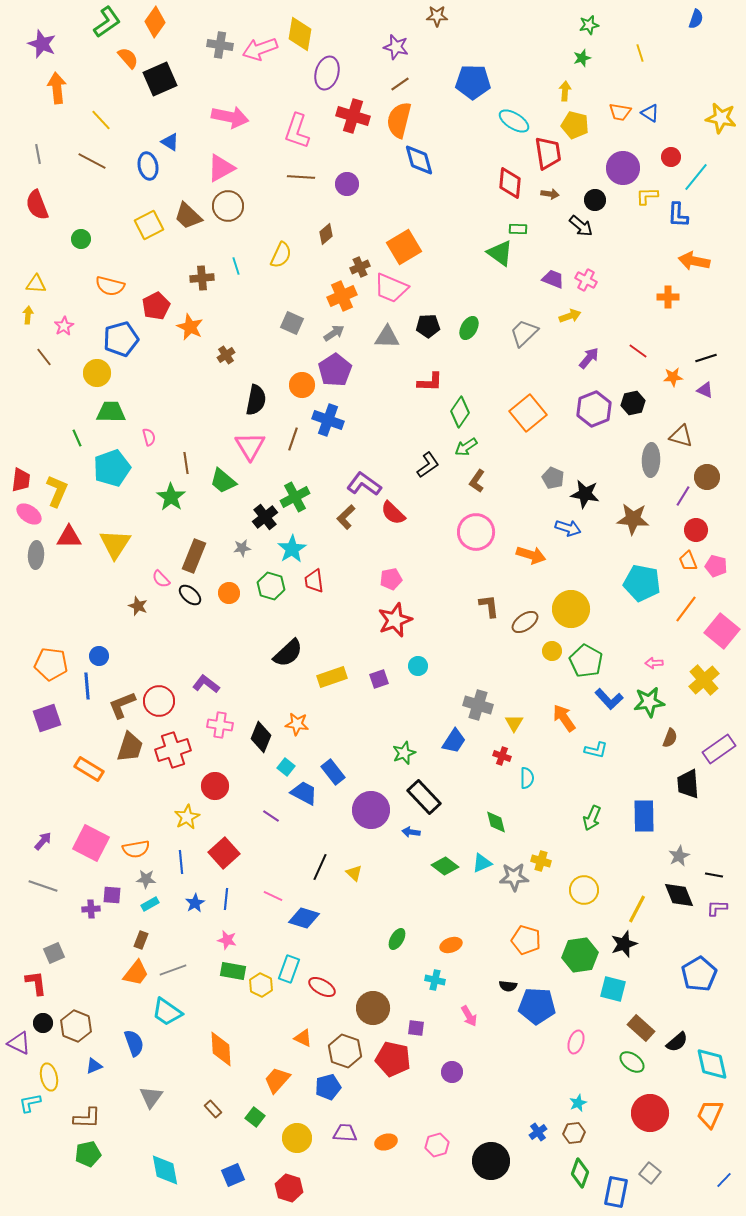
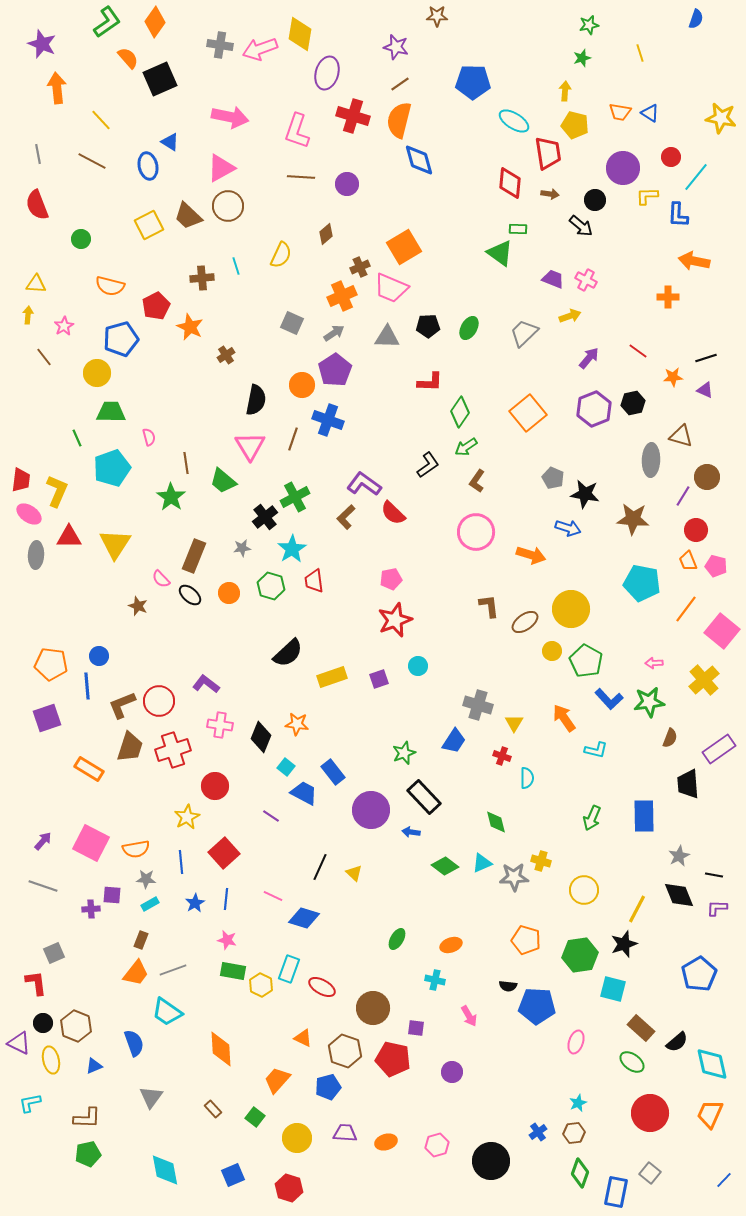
yellow ellipse at (49, 1077): moved 2 px right, 17 px up
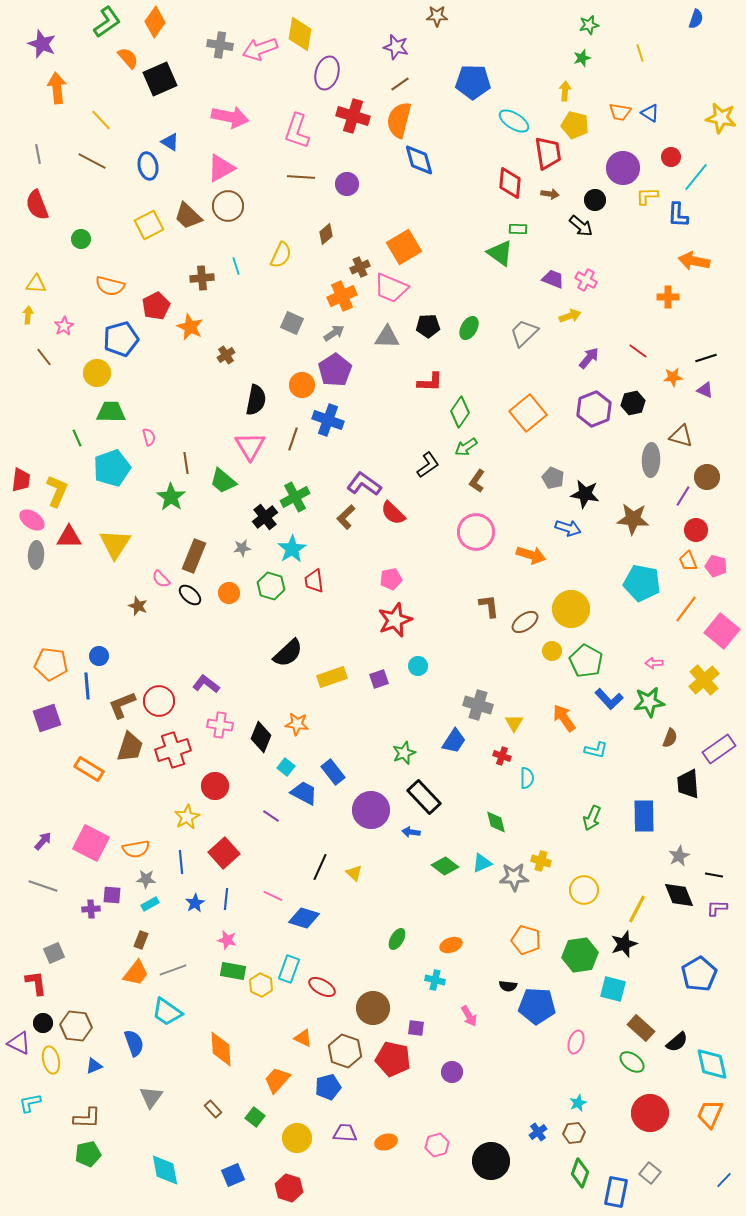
pink ellipse at (29, 514): moved 3 px right, 6 px down
brown hexagon at (76, 1026): rotated 16 degrees counterclockwise
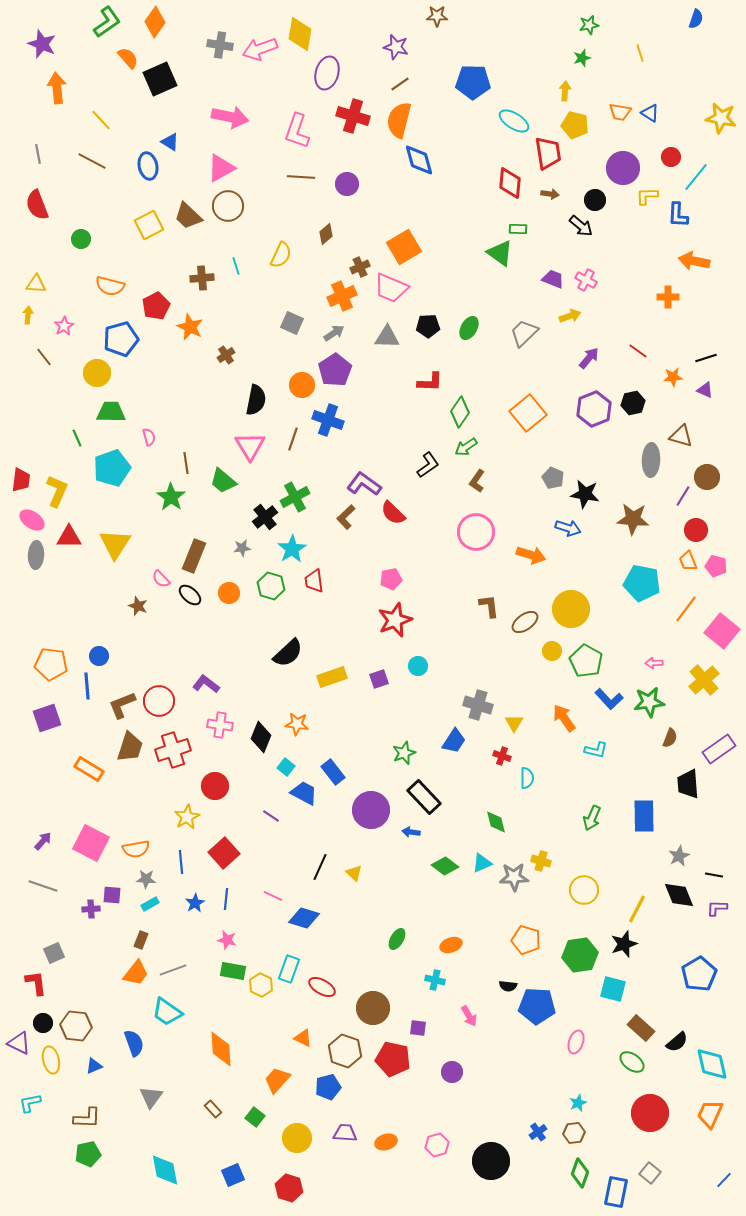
purple square at (416, 1028): moved 2 px right
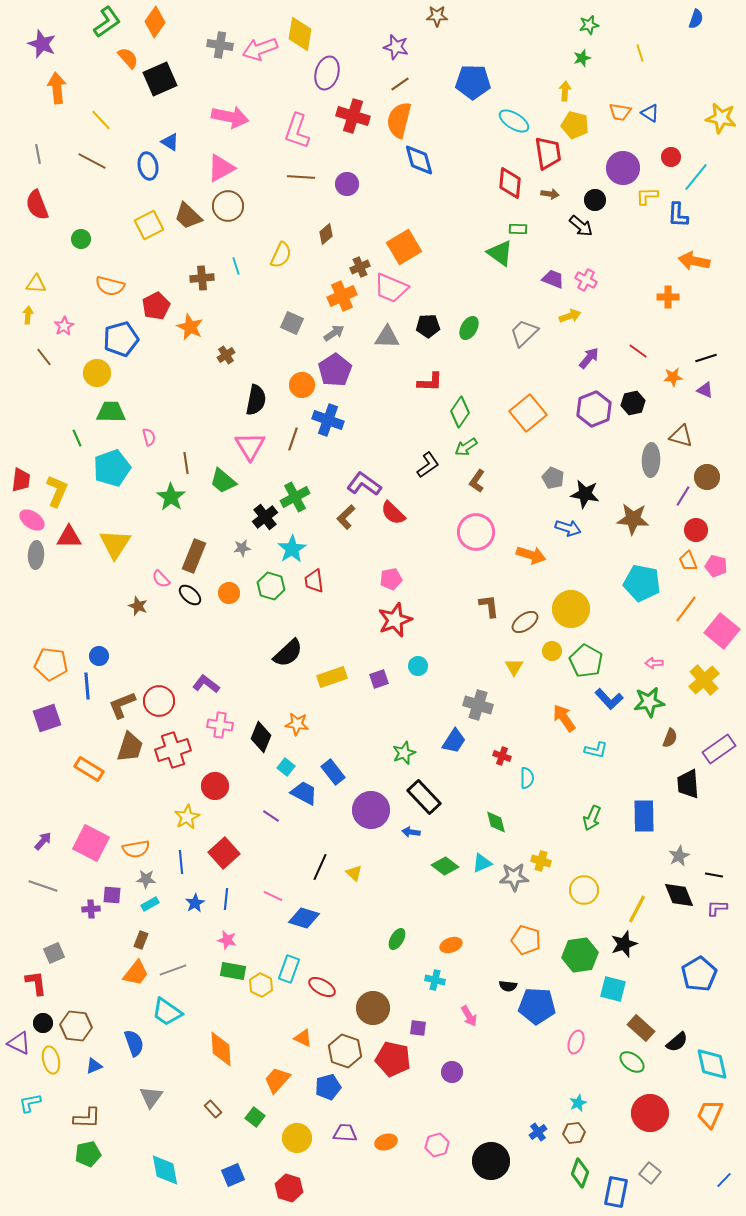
yellow triangle at (514, 723): moved 56 px up
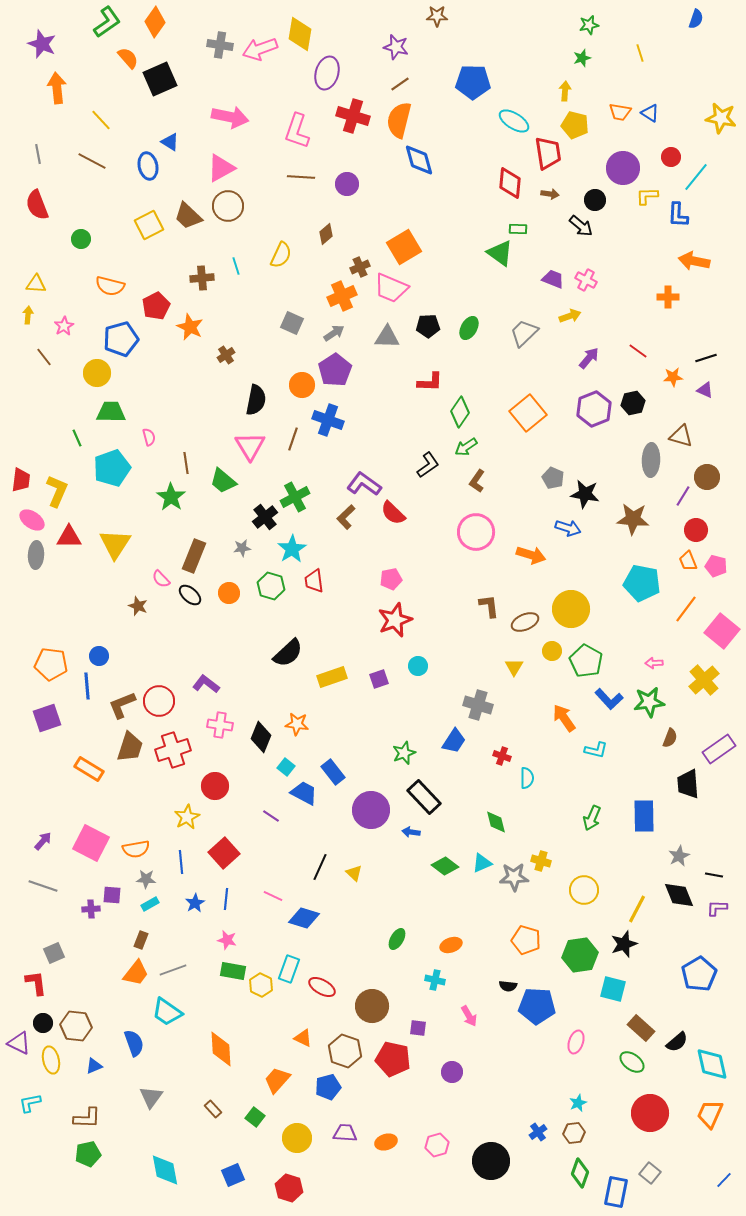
brown ellipse at (525, 622): rotated 12 degrees clockwise
brown circle at (373, 1008): moved 1 px left, 2 px up
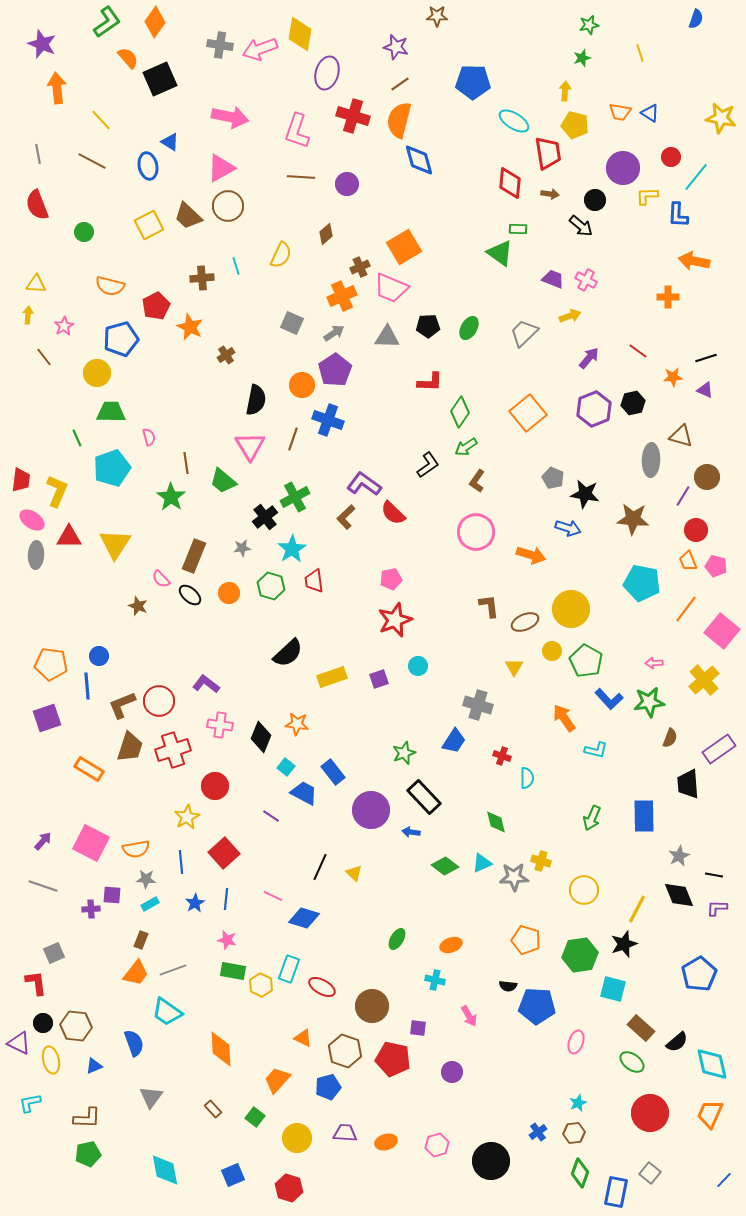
green circle at (81, 239): moved 3 px right, 7 px up
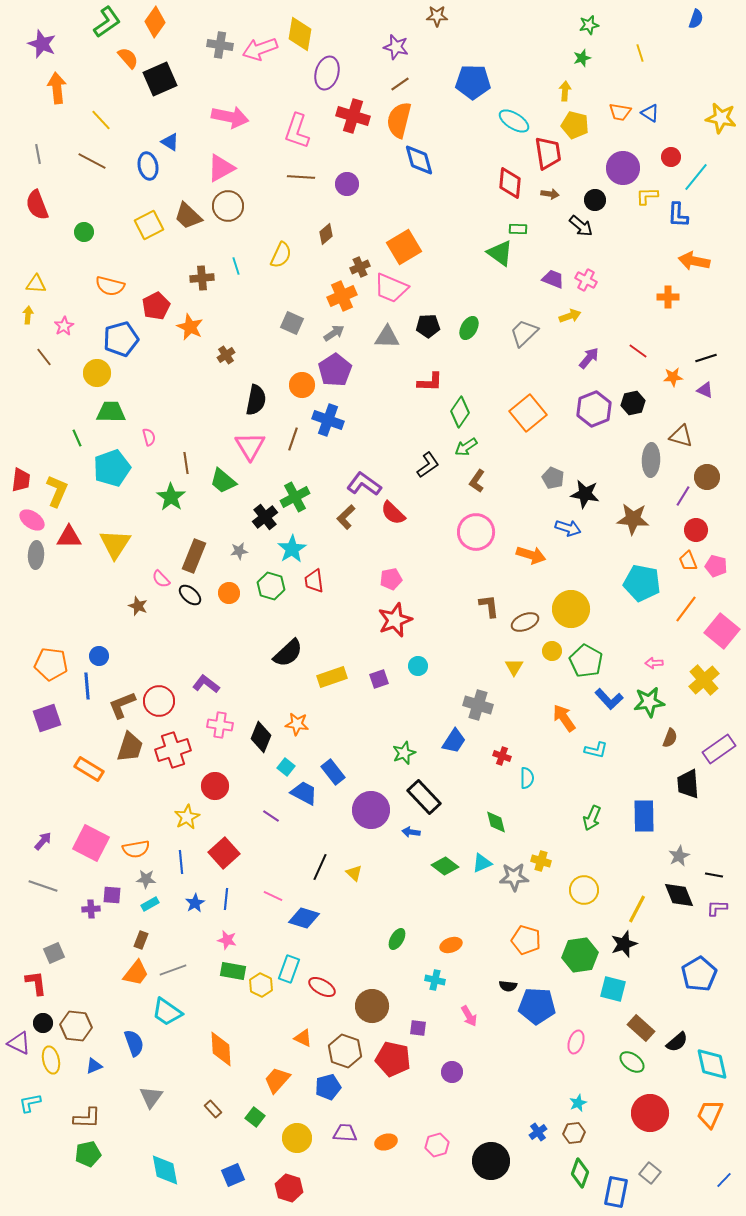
gray star at (242, 548): moved 3 px left, 3 px down
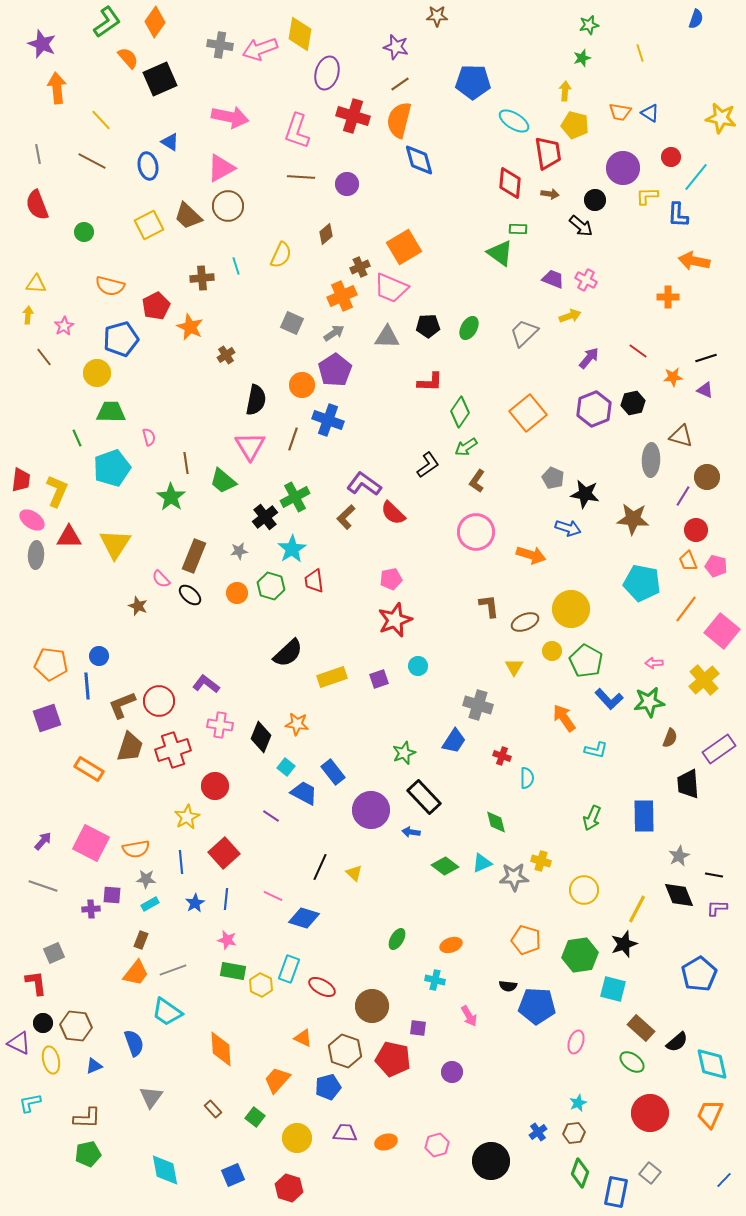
orange circle at (229, 593): moved 8 px right
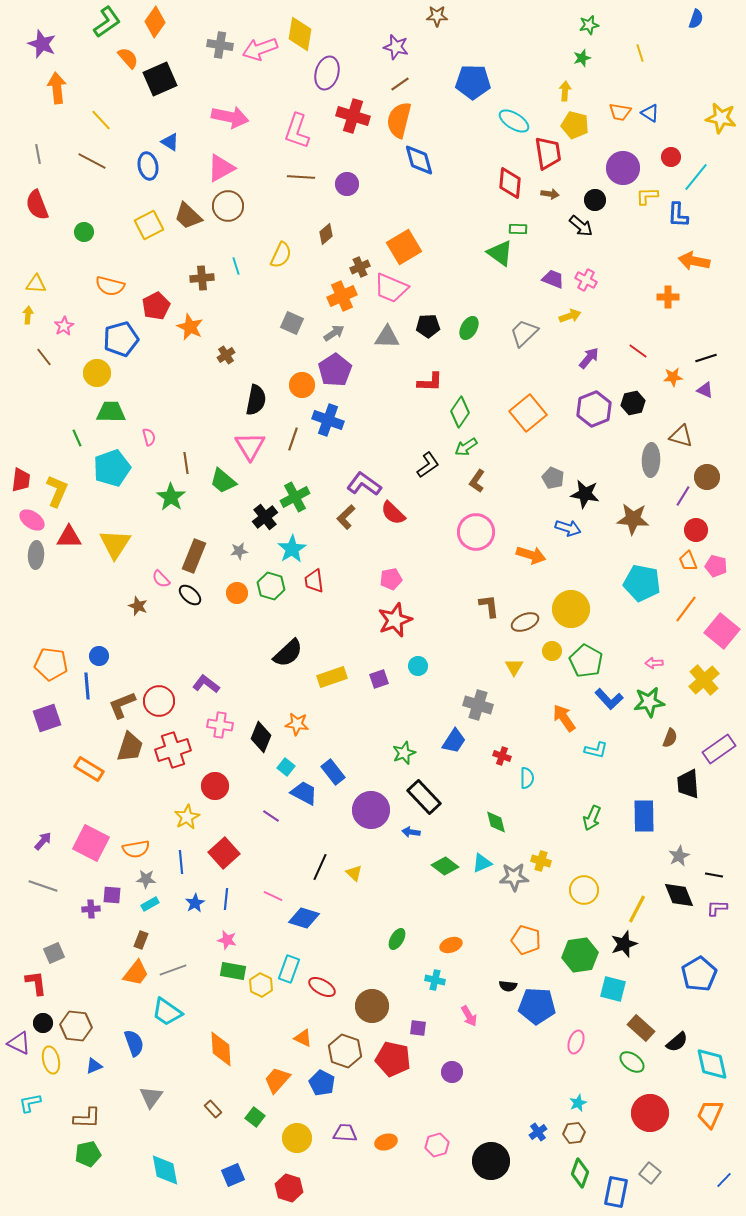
blue pentagon at (328, 1087): moved 6 px left, 4 px up; rotated 30 degrees counterclockwise
